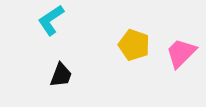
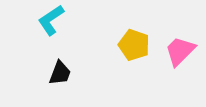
pink trapezoid: moved 1 px left, 2 px up
black trapezoid: moved 1 px left, 2 px up
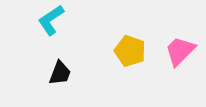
yellow pentagon: moved 4 px left, 6 px down
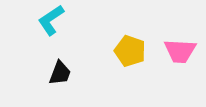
pink trapezoid: rotated 132 degrees counterclockwise
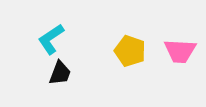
cyan L-shape: moved 19 px down
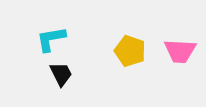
cyan L-shape: rotated 24 degrees clockwise
black trapezoid: moved 1 px right, 1 px down; rotated 48 degrees counterclockwise
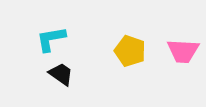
pink trapezoid: moved 3 px right
black trapezoid: rotated 28 degrees counterclockwise
